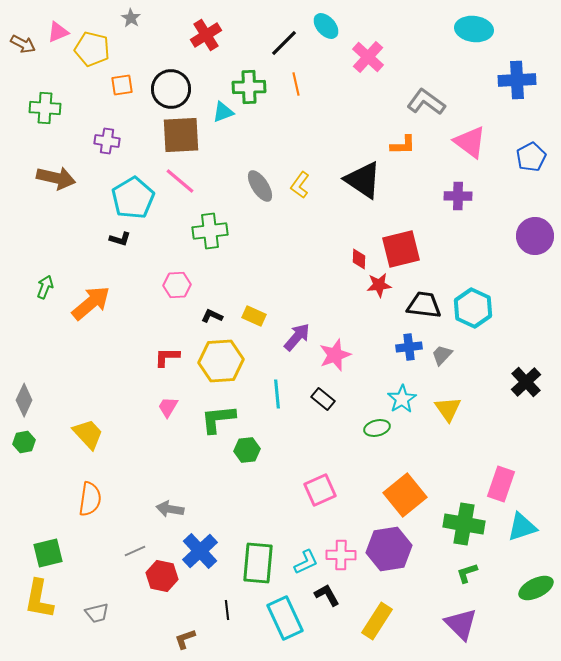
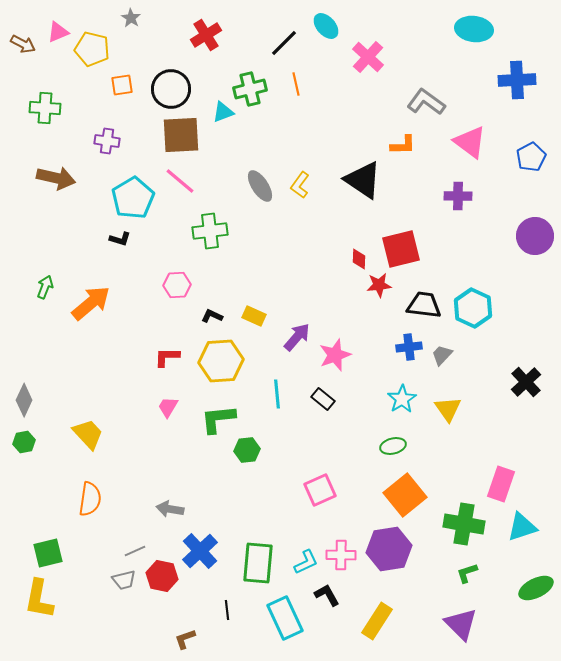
green cross at (249, 87): moved 1 px right, 2 px down; rotated 12 degrees counterclockwise
green ellipse at (377, 428): moved 16 px right, 18 px down
gray trapezoid at (97, 613): moved 27 px right, 33 px up
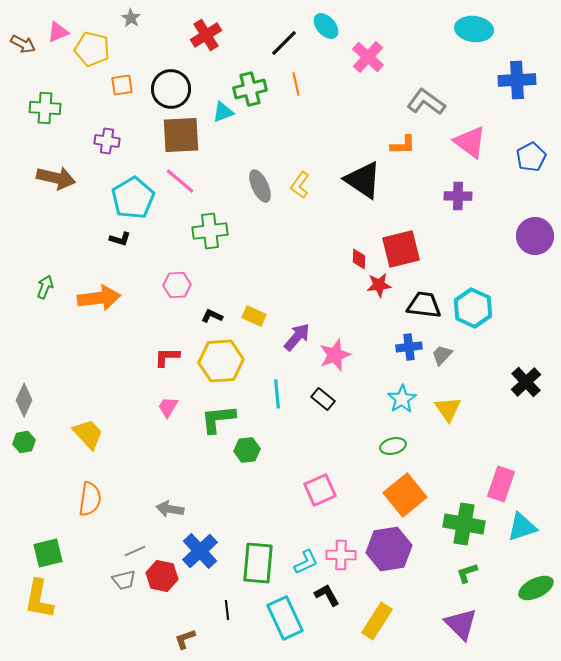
gray ellipse at (260, 186): rotated 8 degrees clockwise
orange arrow at (91, 303): moved 8 px right, 5 px up; rotated 33 degrees clockwise
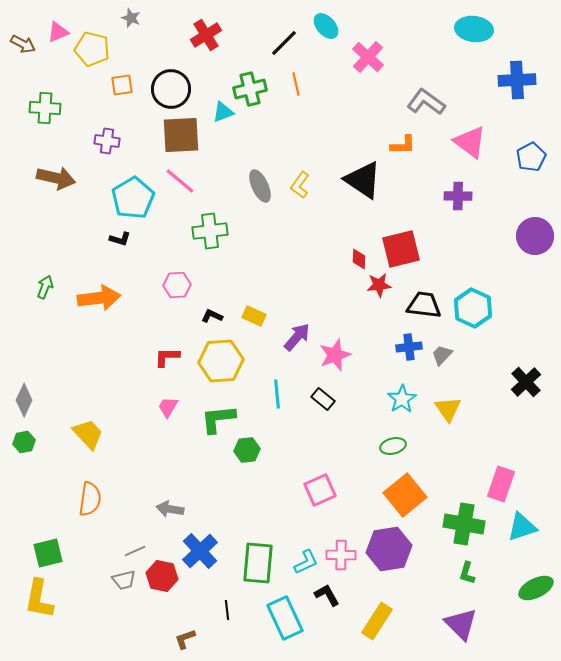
gray star at (131, 18): rotated 12 degrees counterclockwise
green L-shape at (467, 573): rotated 55 degrees counterclockwise
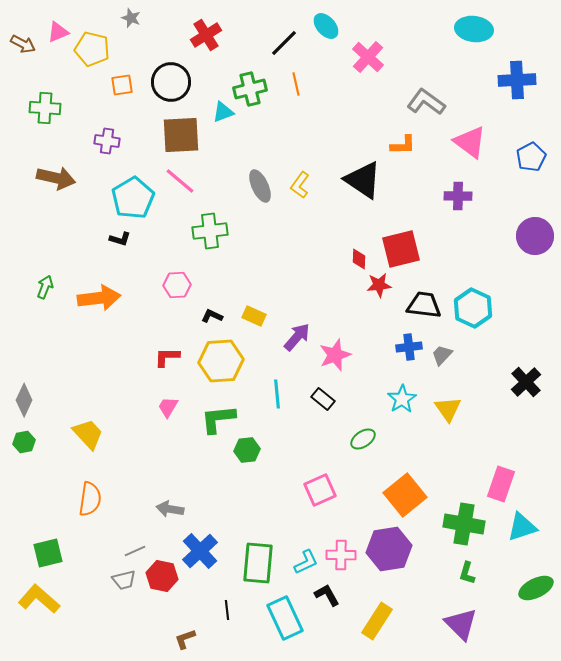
black circle at (171, 89): moved 7 px up
green ellipse at (393, 446): moved 30 px left, 7 px up; rotated 20 degrees counterclockwise
yellow L-shape at (39, 599): rotated 120 degrees clockwise
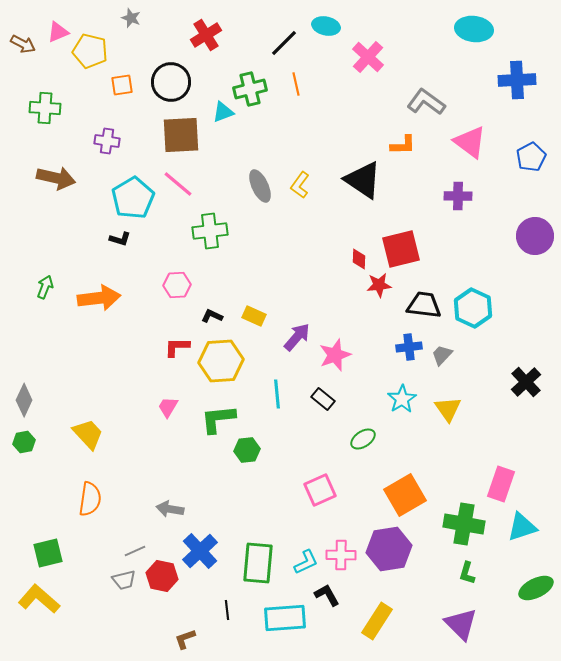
cyan ellipse at (326, 26): rotated 36 degrees counterclockwise
yellow pentagon at (92, 49): moved 2 px left, 2 px down
pink line at (180, 181): moved 2 px left, 3 px down
red L-shape at (167, 357): moved 10 px right, 10 px up
orange square at (405, 495): rotated 9 degrees clockwise
cyan rectangle at (285, 618): rotated 69 degrees counterclockwise
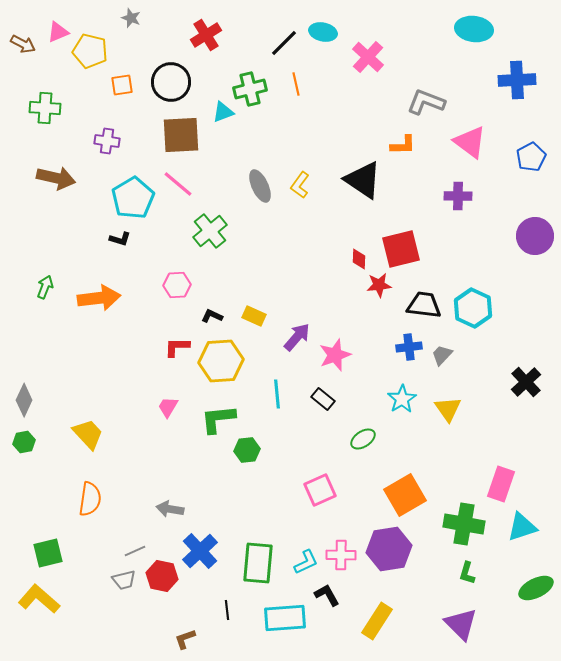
cyan ellipse at (326, 26): moved 3 px left, 6 px down
gray L-shape at (426, 102): rotated 15 degrees counterclockwise
green cross at (210, 231): rotated 32 degrees counterclockwise
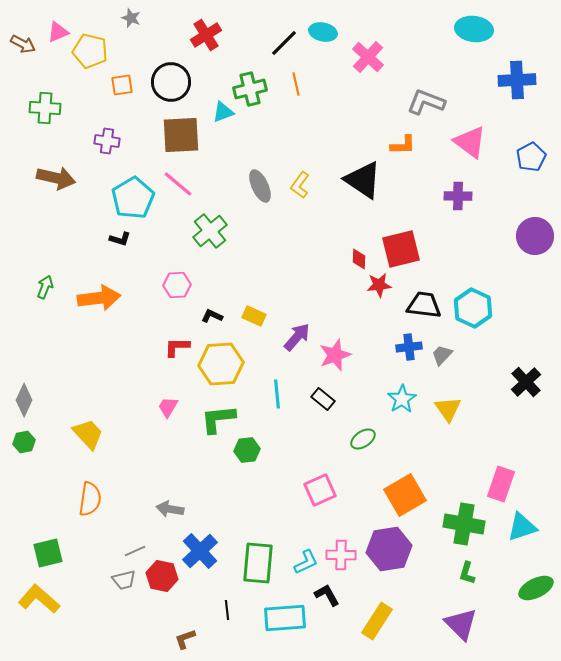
yellow hexagon at (221, 361): moved 3 px down
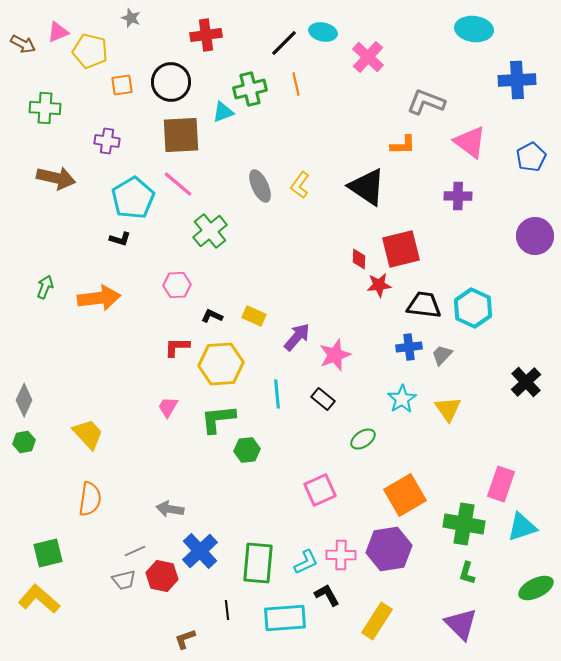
red cross at (206, 35): rotated 24 degrees clockwise
black triangle at (363, 180): moved 4 px right, 7 px down
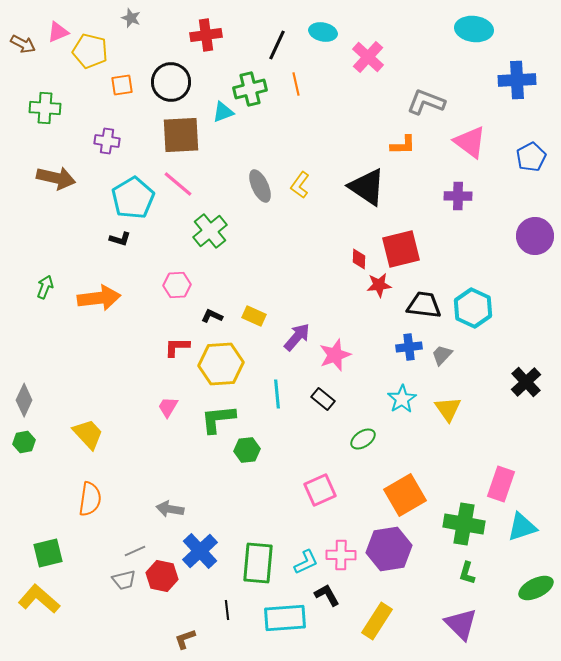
black line at (284, 43): moved 7 px left, 2 px down; rotated 20 degrees counterclockwise
